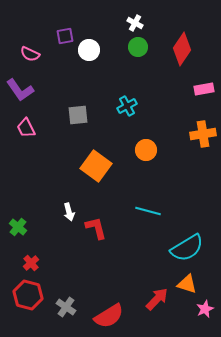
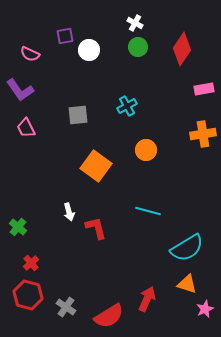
red arrow: moved 10 px left; rotated 20 degrees counterclockwise
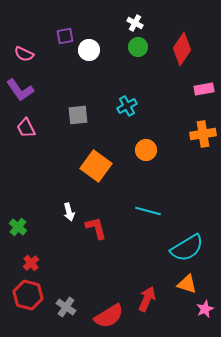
pink semicircle: moved 6 px left
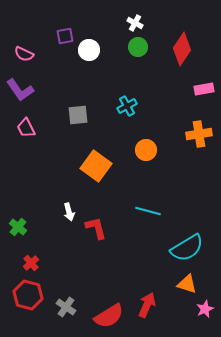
orange cross: moved 4 px left
red arrow: moved 6 px down
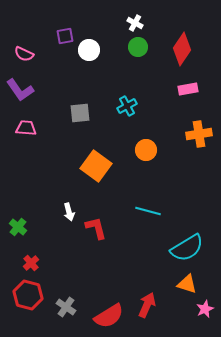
pink rectangle: moved 16 px left
gray square: moved 2 px right, 2 px up
pink trapezoid: rotated 120 degrees clockwise
